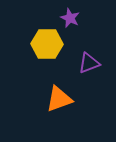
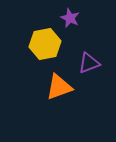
yellow hexagon: moved 2 px left; rotated 12 degrees counterclockwise
orange triangle: moved 12 px up
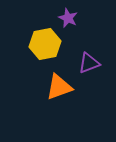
purple star: moved 2 px left
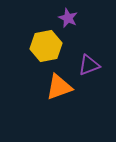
yellow hexagon: moved 1 px right, 2 px down
purple triangle: moved 2 px down
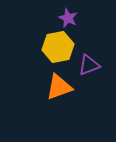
yellow hexagon: moved 12 px right, 1 px down
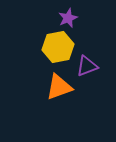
purple star: rotated 24 degrees clockwise
purple triangle: moved 2 px left, 1 px down
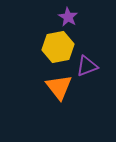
purple star: moved 1 px up; rotated 18 degrees counterclockwise
orange triangle: rotated 48 degrees counterclockwise
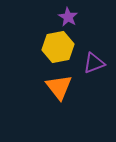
purple triangle: moved 7 px right, 3 px up
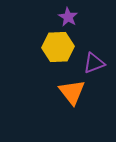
yellow hexagon: rotated 8 degrees clockwise
orange triangle: moved 13 px right, 5 px down
